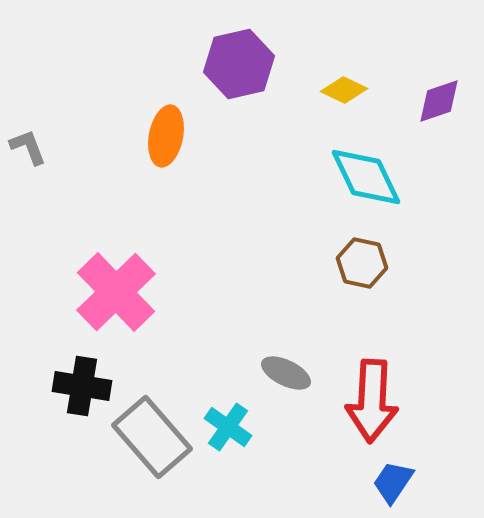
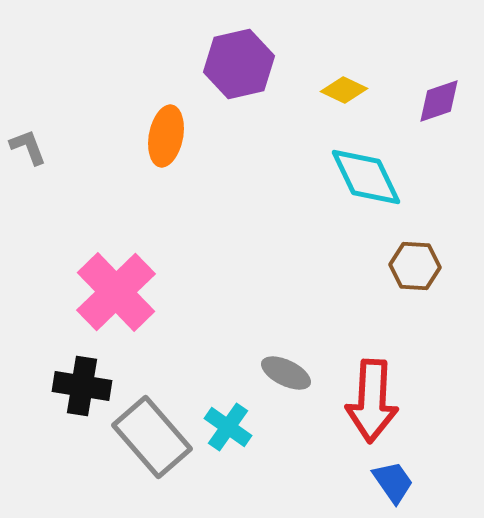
brown hexagon: moved 53 px right, 3 px down; rotated 9 degrees counterclockwise
blue trapezoid: rotated 111 degrees clockwise
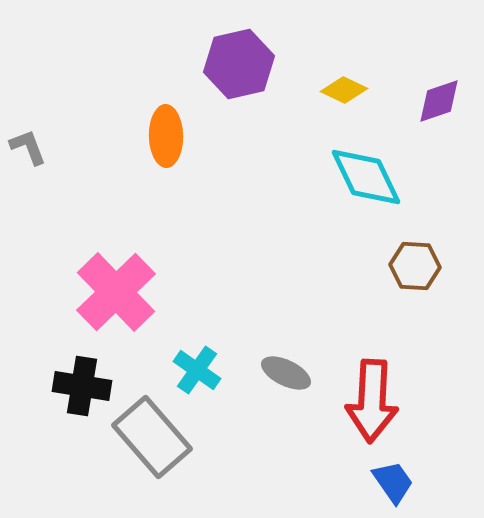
orange ellipse: rotated 12 degrees counterclockwise
cyan cross: moved 31 px left, 57 px up
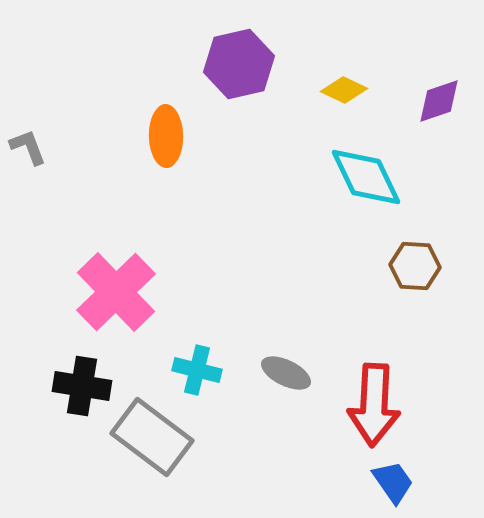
cyan cross: rotated 21 degrees counterclockwise
red arrow: moved 2 px right, 4 px down
gray rectangle: rotated 12 degrees counterclockwise
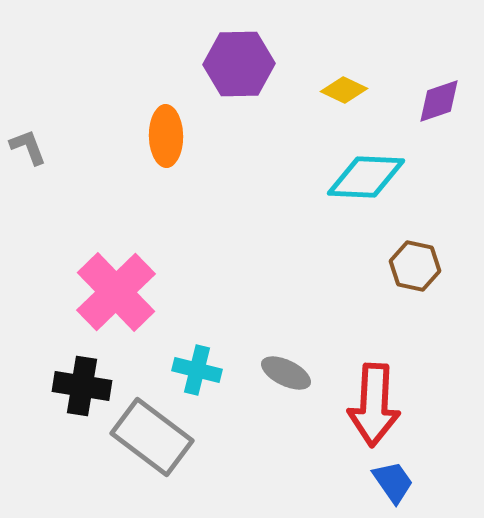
purple hexagon: rotated 12 degrees clockwise
cyan diamond: rotated 62 degrees counterclockwise
brown hexagon: rotated 9 degrees clockwise
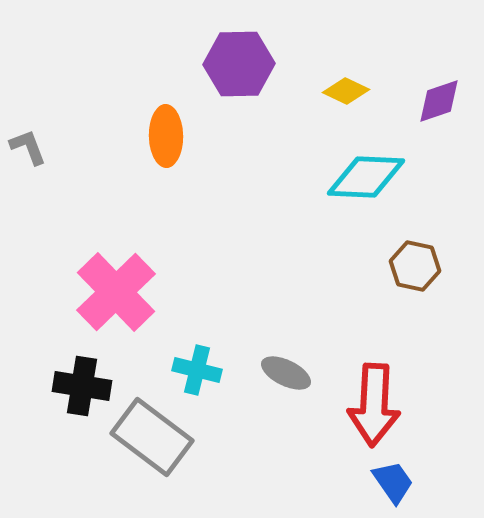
yellow diamond: moved 2 px right, 1 px down
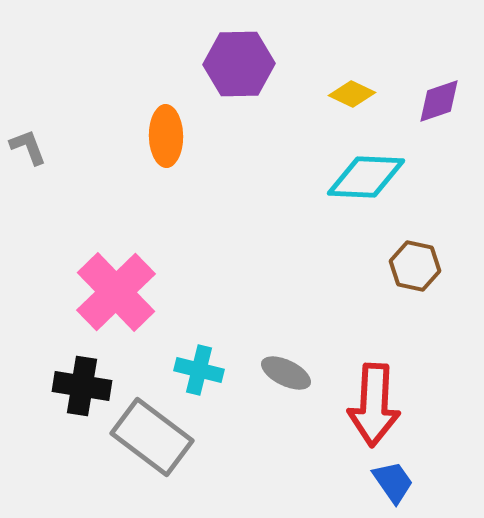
yellow diamond: moved 6 px right, 3 px down
cyan cross: moved 2 px right
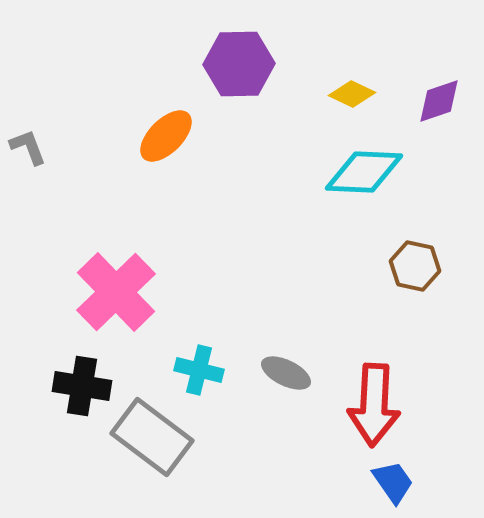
orange ellipse: rotated 46 degrees clockwise
cyan diamond: moved 2 px left, 5 px up
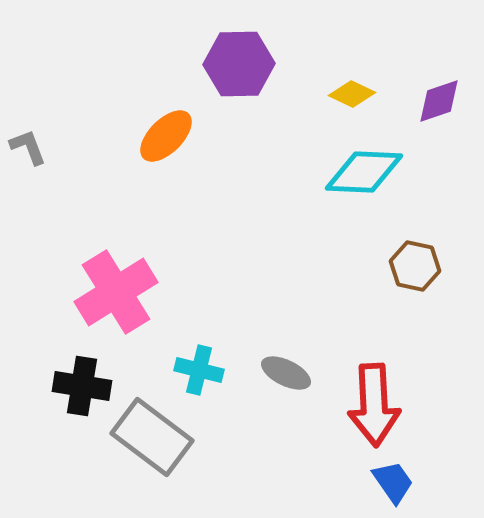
pink cross: rotated 12 degrees clockwise
red arrow: rotated 6 degrees counterclockwise
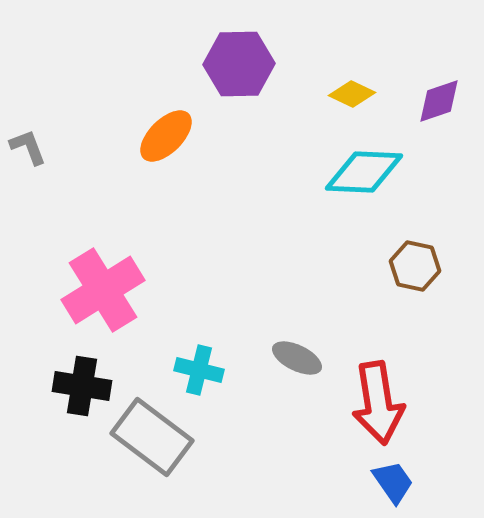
pink cross: moved 13 px left, 2 px up
gray ellipse: moved 11 px right, 15 px up
red arrow: moved 4 px right, 2 px up; rotated 6 degrees counterclockwise
